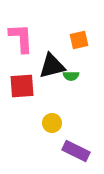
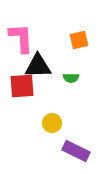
black triangle: moved 14 px left; rotated 12 degrees clockwise
green semicircle: moved 2 px down
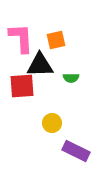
orange square: moved 23 px left
black triangle: moved 2 px right, 1 px up
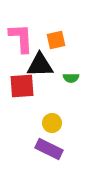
purple rectangle: moved 27 px left, 2 px up
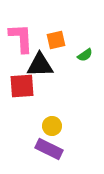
green semicircle: moved 14 px right, 23 px up; rotated 35 degrees counterclockwise
yellow circle: moved 3 px down
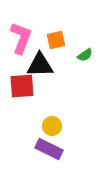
pink L-shape: rotated 24 degrees clockwise
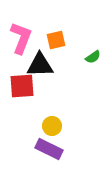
green semicircle: moved 8 px right, 2 px down
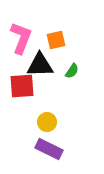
green semicircle: moved 21 px left, 14 px down; rotated 21 degrees counterclockwise
yellow circle: moved 5 px left, 4 px up
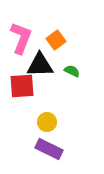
orange square: rotated 24 degrees counterclockwise
green semicircle: rotated 98 degrees counterclockwise
